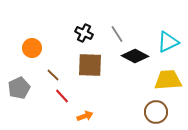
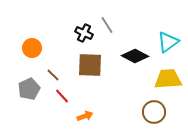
gray line: moved 10 px left, 9 px up
cyan triangle: rotated 10 degrees counterclockwise
yellow trapezoid: moved 1 px up
gray pentagon: moved 10 px right, 1 px down
brown circle: moved 2 px left
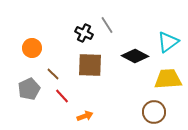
brown line: moved 1 px up
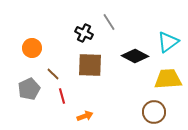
gray line: moved 2 px right, 3 px up
red line: rotated 28 degrees clockwise
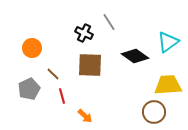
black diamond: rotated 8 degrees clockwise
yellow trapezoid: moved 6 px down
orange arrow: rotated 63 degrees clockwise
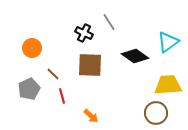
brown circle: moved 2 px right, 1 px down
orange arrow: moved 6 px right
